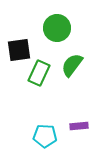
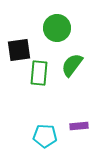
green rectangle: rotated 20 degrees counterclockwise
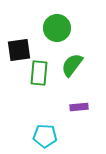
purple rectangle: moved 19 px up
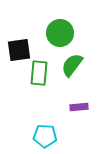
green circle: moved 3 px right, 5 px down
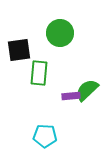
green semicircle: moved 15 px right, 25 px down; rotated 10 degrees clockwise
purple rectangle: moved 8 px left, 11 px up
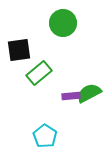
green circle: moved 3 px right, 10 px up
green rectangle: rotated 45 degrees clockwise
green semicircle: moved 2 px right, 3 px down; rotated 15 degrees clockwise
cyan pentagon: rotated 30 degrees clockwise
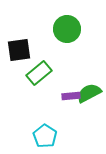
green circle: moved 4 px right, 6 px down
